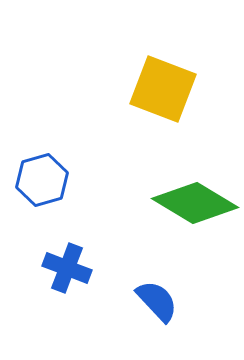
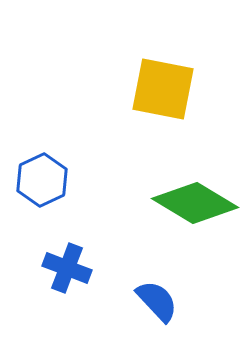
yellow square: rotated 10 degrees counterclockwise
blue hexagon: rotated 9 degrees counterclockwise
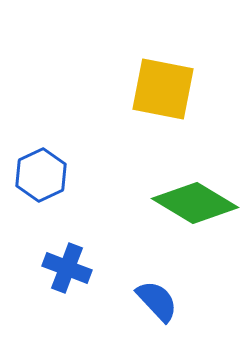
blue hexagon: moved 1 px left, 5 px up
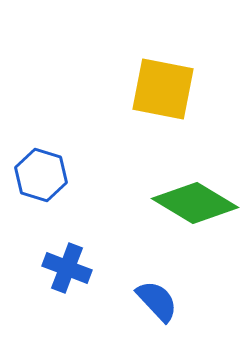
blue hexagon: rotated 18 degrees counterclockwise
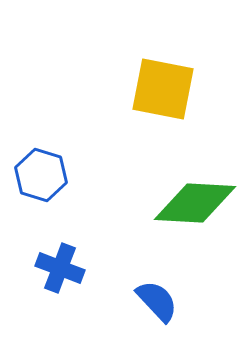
green diamond: rotated 28 degrees counterclockwise
blue cross: moved 7 px left
